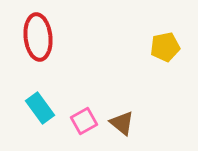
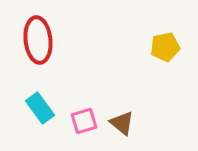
red ellipse: moved 3 px down
pink square: rotated 12 degrees clockwise
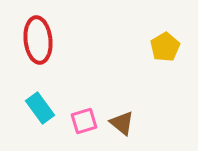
yellow pentagon: rotated 20 degrees counterclockwise
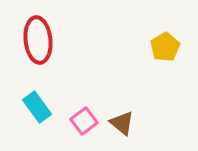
cyan rectangle: moved 3 px left, 1 px up
pink square: rotated 20 degrees counterclockwise
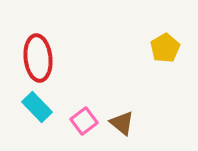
red ellipse: moved 18 px down
yellow pentagon: moved 1 px down
cyan rectangle: rotated 8 degrees counterclockwise
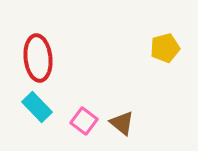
yellow pentagon: rotated 16 degrees clockwise
pink square: rotated 16 degrees counterclockwise
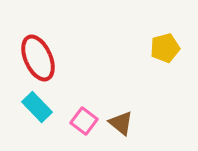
red ellipse: rotated 18 degrees counterclockwise
brown triangle: moved 1 px left
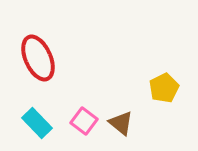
yellow pentagon: moved 1 px left, 40 px down; rotated 12 degrees counterclockwise
cyan rectangle: moved 16 px down
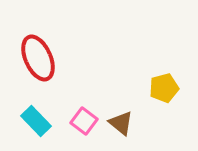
yellow pentagon: rotated 12 degrees clockwise
cyan rectangle: moved 1 px left, 2 px up
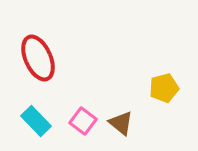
pink square: moved 1 px left
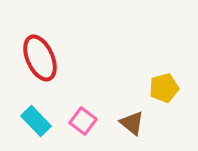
red ellipse: moved 2 px right
brown triangle: moved 11 px right
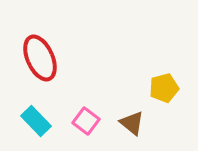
pink square: moved 3 px right
